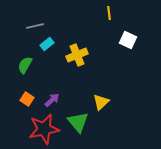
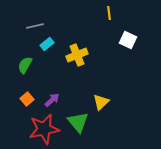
orange square: rotated 16 degrees clockwise
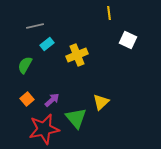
green triangle: moved 2 px left, 4 px up
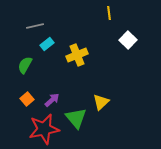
white square: rotated 18 degrees clockwise
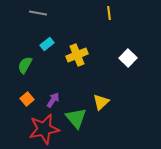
gray line: moved 3 px right, 13 px up; rotated 24 degrees clockwise
white square: moved 18 px down
purple arrow: moved 1 px right; rotated 14 degrees counterclockwise
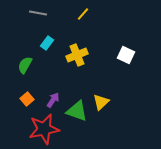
yellow line: moved 26 px left, 1 px down; rotated 48 degrees clockwise
cyan rectangle: moved 1 px up; rotated 16 degrees counterclockwise
white square: moved 2 px left, 3 px up; rotated 18 degrees counterclockwise
green triangle: moved 1 px right, 7 px up; rotated 30 degrees counterclockwise
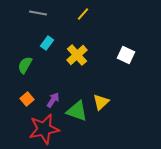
yellow cross: rotated 20 degrees counterclockwise
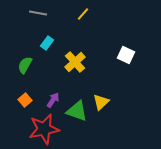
yellow cross: moved 2 px left, 7 px down
orange square: moved 2 px left, 1 px down
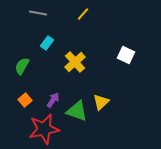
green semicircle: moved 3 px left, 1 px down
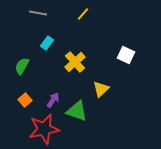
yellow triangle: moved 13 px up
